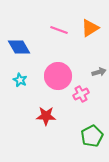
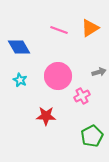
pink cross: moved 1 px right, 2 px down
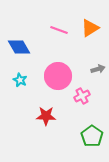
gray arrow: moved 1 px left, 3 px up
green pentagon: rotated 10 degrees counterclockwise
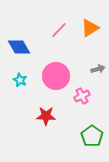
pink line: rotated 66 degrees counterclockwise
pink circle: moved 2 px left
